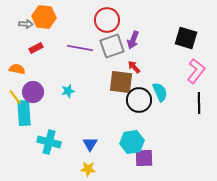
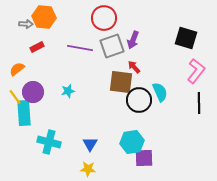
red circle: moved 3 px left, 2 px up
red rectangle: moved 1 px right, 1 px up
orange semicircle: rotated 49 degrees counterclockwise
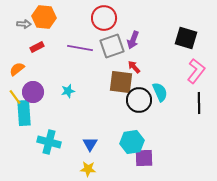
gray arrow: moved 2 px left
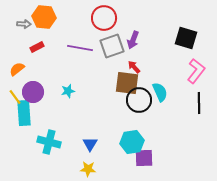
brown square: moved 6 px right, 1 px down
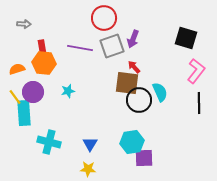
orange hexagon: moved 46 px down
purple arrow: moved 1 px up
red rectangle: moved 5 px right; rotated 72 degrees counterclockwise
orange semicircle: rotated 21 degrees clockwise
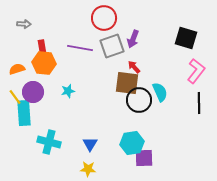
cyan hexagon: moved 1 px down
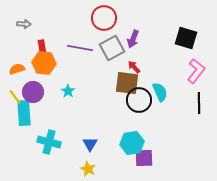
gray square: moved 2 px down; rotated 10 degrees counterclockwise
cyan star: rotated 24 degrees counterclockwise
yellow star: rotated 21 degrees clockwise
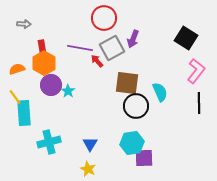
black square: rotated 15 degrees clockwise
orange hexagon: rotated 25 degrees clockwise
red arrow: moved 37 px left, 6 px up
purple circle: moved 18 px right, 7 px up
black circle: moved 3 px left, 6 px down
cyan cross: rotated 30 degrees counterclockwise
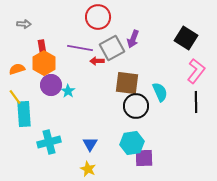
red circle: moved 6 px left, 1 px up
red arrow: rotated 48 degrees counterclockwise
black line: moved 3 px left, 1 px up
cyan rectangle: moved 1 px down
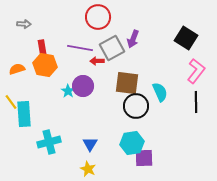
orange hexagon: moved 1 px right, 2 px down; rotated 20 degrees counterclockwise
purple circle: moved 32 px right, 1 px down
yellow line: moved 4 px left, 5 px down
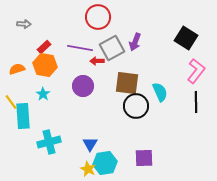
purple arrow: moved 2 px right, 3 px down
red rectangle: moved 2 px right; rotated 56 degrees clockwise
cyan star: moved 25 px left, 3 px down
cyan rectangle: moved 1 px left, 2 px down
cyan hexagon: moved 27 px left, 20 px down
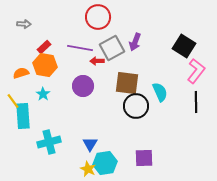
black square: moved 2 px left, 8 px down
orange semicircle: moved 4 px right, 4 px down
yellow line: moved 2 px right, 1 px up
